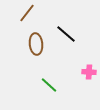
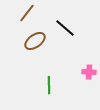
black line: moved 1 px left, 6 px up
brown ellipse: moved 1 px left, 3 px up; rotated 60 degrees clockwise
green line: rotated 48 degrees clockwise
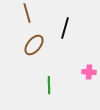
brown line: rotated 54 degrees counterclockwise
black line: rotated 65 degrees clockwise
brown ellipse: moved 1 px left, 4 px down; rotated 15 degrees counterclockwise
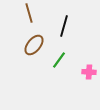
brown line: moved 2 px right
black line: moved 1 px left, 2 px up
green line: moved 10 px right, 25 px up; rotated 36 degrees clockwise
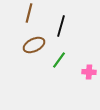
brown line: rotated 30 degrees clockwise
black line: moved 3 px left
brown ellipse: rotated 25 degrees clockwise
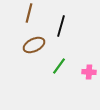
green line: moved 6 px down
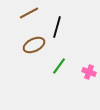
brown line: rotated 48 degrees clockwise
black line: moved 4 px left, 1 px down
pink cross: rotated 16 degrees clockwise
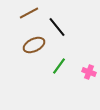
black line: rotated 55 degrees counterclockwise
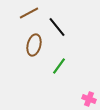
brown ellipse: rotated 50 degrees counterclockwise
pink cross: moved 27 px down
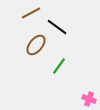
brown line: moved 2 px right
black line: rotated 15 degrees counterclockwise
brown ellipse: moved 2 px right; rotated 25 degrees clockwise
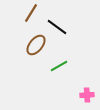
brown line: rotated 30 degrees counterclockwise
green line: rotated 24 degrees clockwise
pink cross: moved 2 px left, 4 px up; rotated 24 degrees counterclockwise
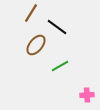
green line: moved 1 px right
